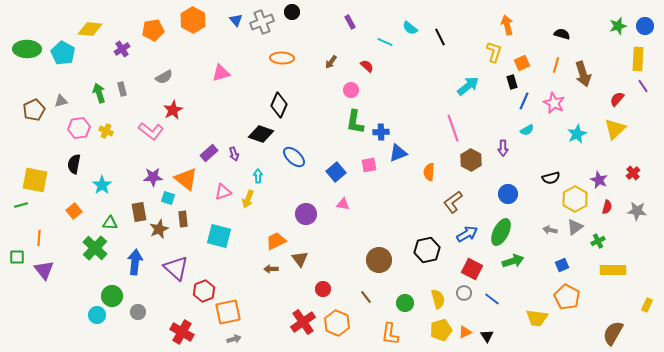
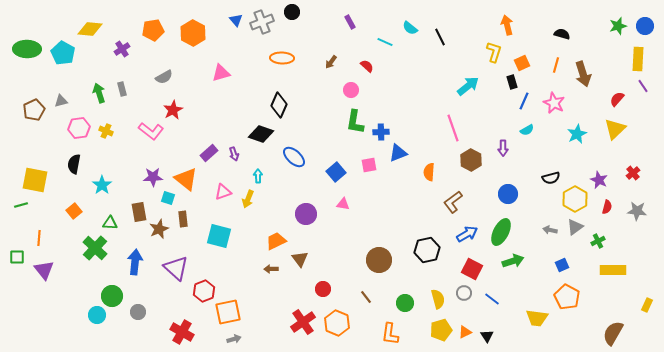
orange hexagon at (193, 20): moved 13 px down
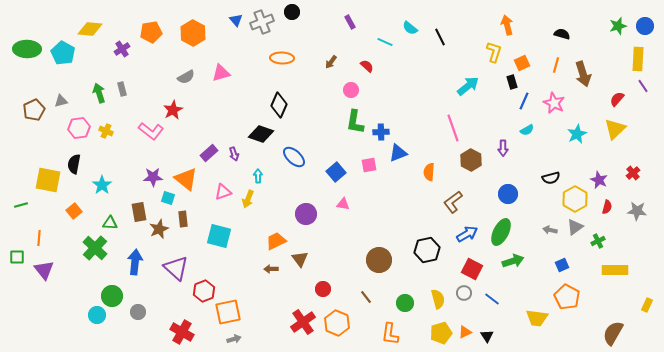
orange pentagon at (153, 30): moved 2 px left, 2 px down
gray semicircle at (164, 77): moved 22 px right
yellow square at (35, 180): moved 13 px right
yellow rectangle at (613, 270): moved 2 px right
yellow pentagon at (441, 330): moved 3 px down
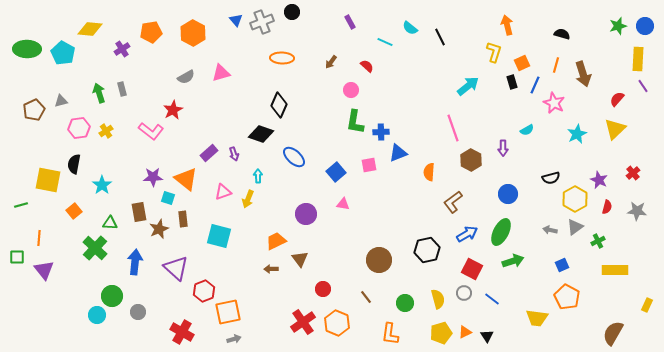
blue line at (524, 101): moved 11 px right, 16 px up
yellow cross at (106, 131): rotated 32 degrees clockwise
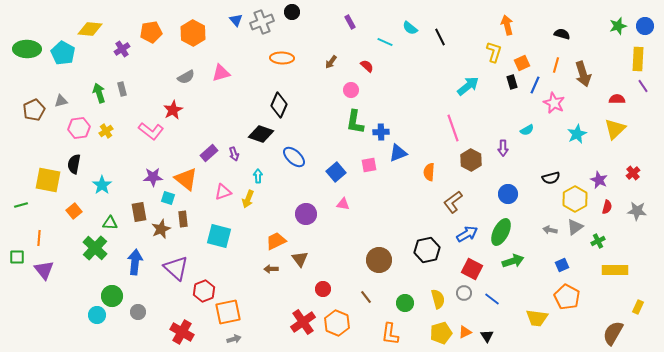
red semicircle at (617, 99): rotated 49 degrees clockwise
brown star at (159, 229): moved 2 px right
yellow rectangle at (647, 305): moved 9 px left, 2 px down
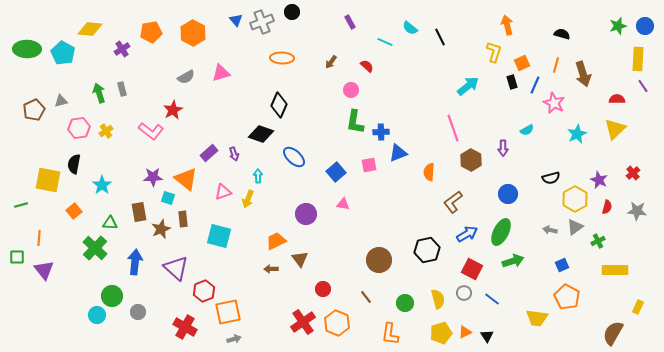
red cross at (182, 332): moved 3 px right, 5 px up
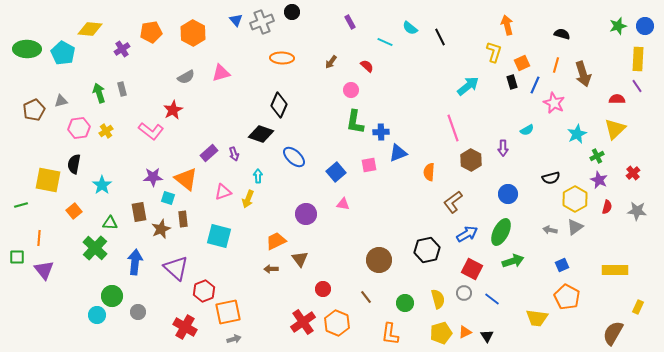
purple line at (643, 86): moved 6 px left
green cross at (598, 241): moved 1 px left, 85 px up
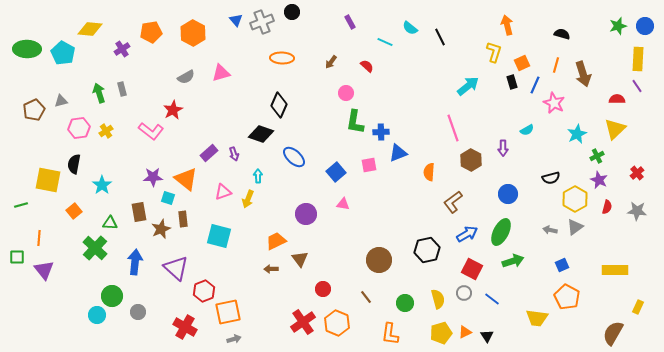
pink circle at (351, 90): moved 5 px left, 3 px down
red cross at (633, 173): moved 4 px right
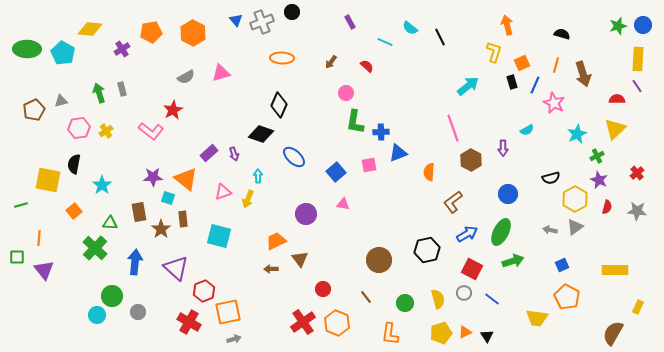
blue circle at (645, 26): moved 2 px left, 1 px up
brown star at (161, 229): rotated 12 degrees counterclockwise
red cross at (185, 327): moved 4 px right, 5 px up
